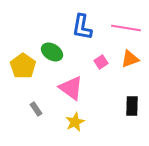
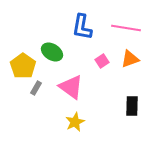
pink square: moved 1 px right, 1 px up
pink triangle: moved 1 px up
gray rectangle: moved 21 px up; rotated 64 degrees clockwise
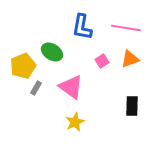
yellow pentagon: rotated 15 degrees clockwise
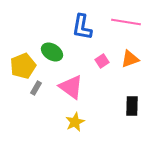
pink line: moved 6 px up
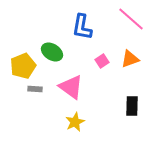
pink line: moved 5 px right, 3 px up; rotated 32 degrees clockwise
gray rectangle: moved 1 px left, 1 px down; rotated 64 degrees clockwise
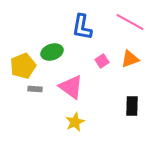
pink line: moved 1 px left, 3 px down; rotated 12 degrees counterclockwise
green ellipse: rotated 50 degrees counterclockwise
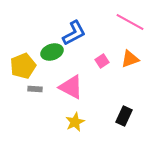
blue L-shape: moved 8 px left, 6 px down; rotated 128 degrees counterclockwise
pink triangle: rotated 8 degrees counterclockwise
black rectangle: moved 8 px left, 10 px down; rotated 24 degrees clockwise
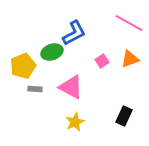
pink line: moved 1 px left, 1 px down
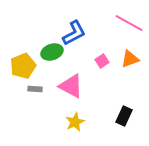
pink triangle: moved 1 px up
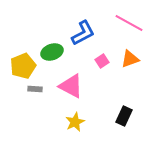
blue L-shape: moved 9 px right
